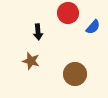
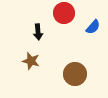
red circle: moved 4 px left
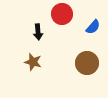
red circle: moved 2 px left, 1 px down
brown star: moved 2 px right, 1 px down
brown circle: moved 12 px right, 11 px up
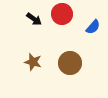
black arrow: moved 4 px left, 13 px up; rotated 49 degrees counterclockwise
brown circle: moved 17 px left
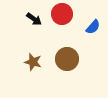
brown circle: moved 3 px left, 4 px up
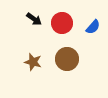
red circle: moved 9 px down
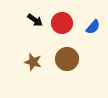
black arrow: moved 1 px right, 1 px down
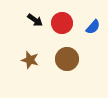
brown star: moved 3 px left, 2 px up
